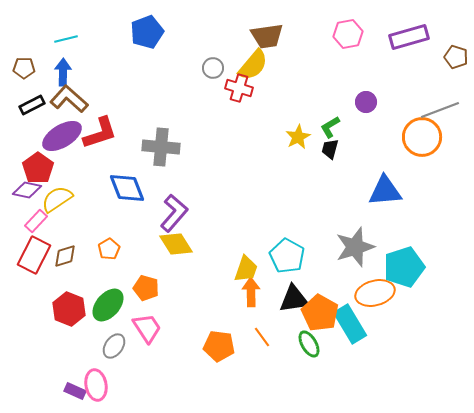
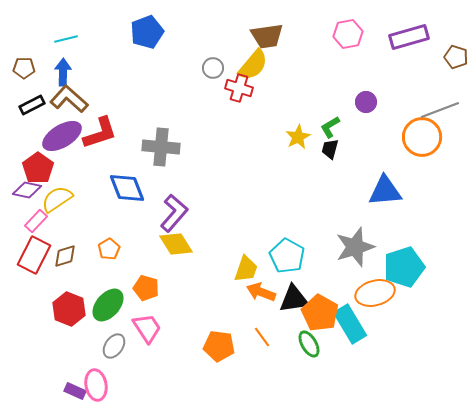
orange arrow at (251, 292): moved 10 px right; rotated 68 degrees counterclockwise
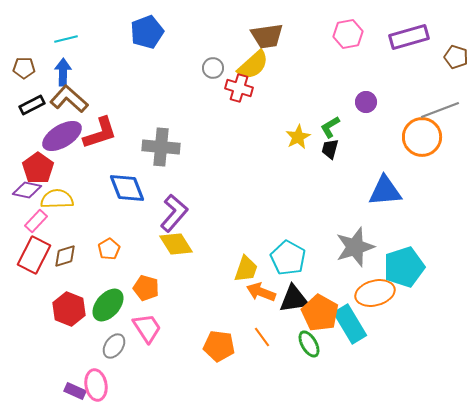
yellow semicircle at (253, 65): rotated 8 degrees clockwise
yellow semicircle at (57, 199): rotated 32 degrees clockwise
cyan pentagon at (287, 256): moved 1 px right, 2 px down
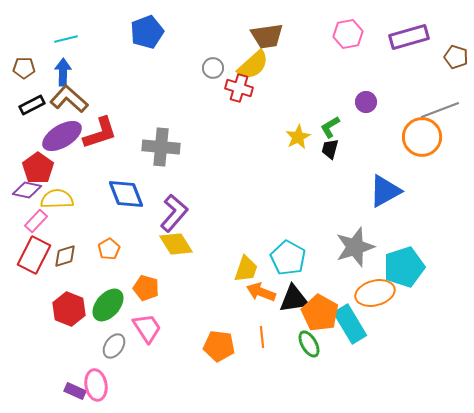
blue diamond at (127, 188): moved 1 px left, 6 px down
blue triangle at (385, 191): rotated 24 degrees counterclockwise
orange line at (262, 337): rotated 30 degrees clockwise
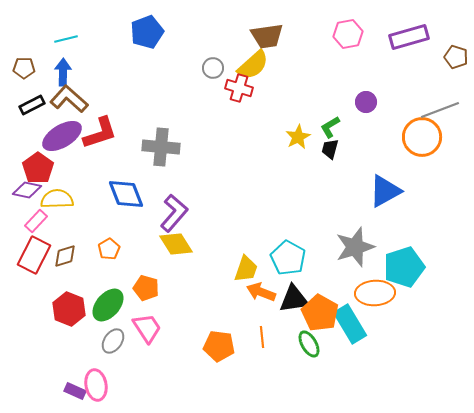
orange ellipse at (375, 293): rotated 12 degrees clockwise
gray ellipse at (114, 346): moved 1 px left, 5 px up
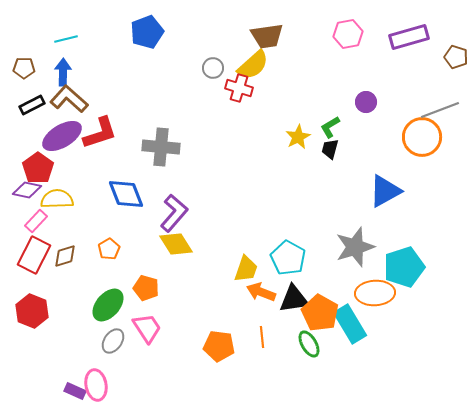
red hexagon at (69, 309): moved 37 px left, 2 px down
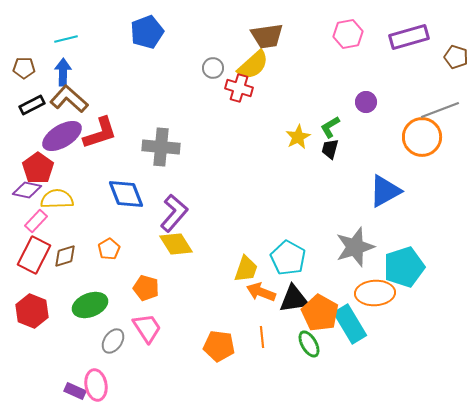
green ellipse at (108, 305): moved 18 px left; rotated 28 degrees clockwise
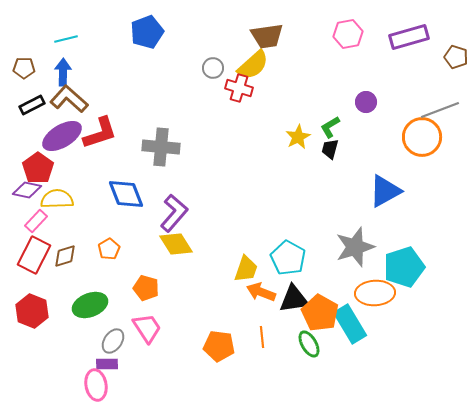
purple rectangle at (75, 391): moved 32 px right, 27 px up; rotated 25 degrees counterclockwise
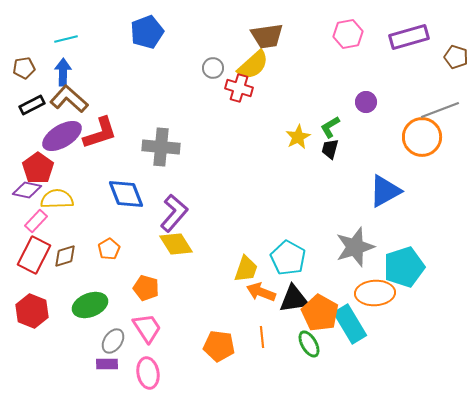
brown pentagon at (24, 68): rotated 10 degrees counterclockwise
pink ellipse at (96, 385): moved 52 px right, 12 px up
